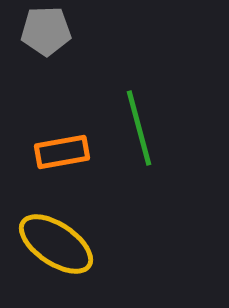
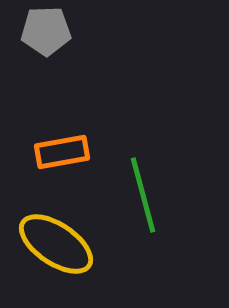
green line: moved 4 px right, 67 px down
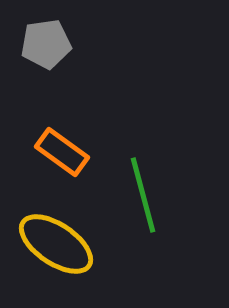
gray pentagon: moved 13 px down; rotated 6 degrees counterclockwise
orange rectangle: rotated 46 degrees clockwise
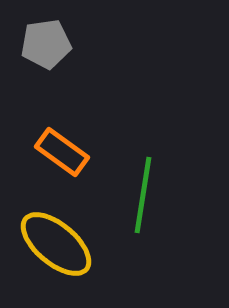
green line: rotated 24 degrees clockwise
yellow ellipse: rotated 6 degrees clockwise
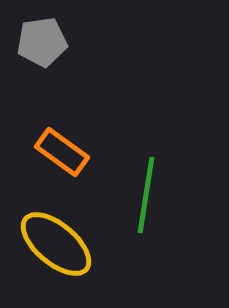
gray pentagon: moved 4 px left, 2 px up
green line: moved 3 px right
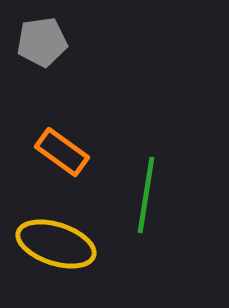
yellow ellipse: rotated 22 degrees counterclockwise
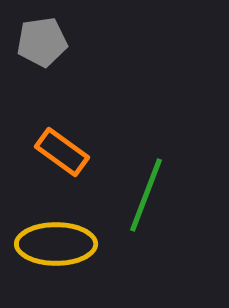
green line: rotated 12 degrees clockwise
yellow ellipse: rotated 18 degrees counterclockwise
